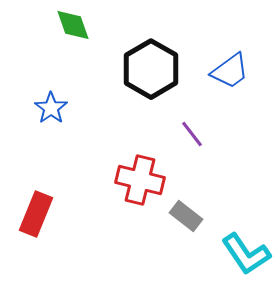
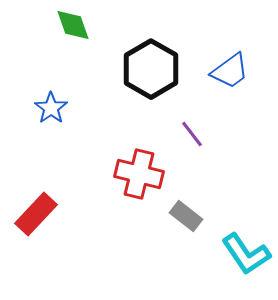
red cross: moved 1 px left, 6 px up
red rectangle: rotated 21 degrees clockwise
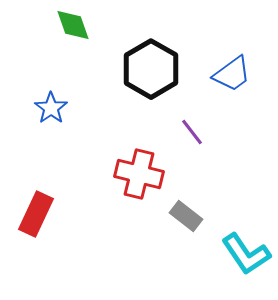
blue trapezoid: moved 2 px right, 3 px down
purple line: moved 2 px up
red rectangle: rotated 18 degrees counterclockwise
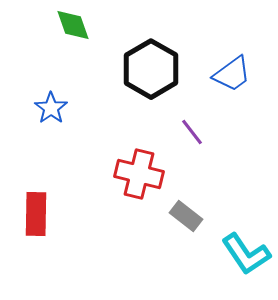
red rectangle: rotated 24 degrees counterclockwise
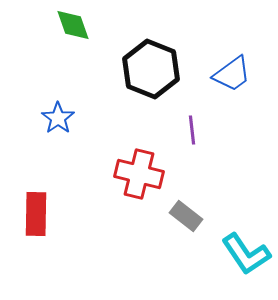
black hexagon: rotated 8 degrees counterclockwise
blue star: moved 7 px right, 10 px down
purple line: moved 2 px up; rotated 32 degrees clockwise
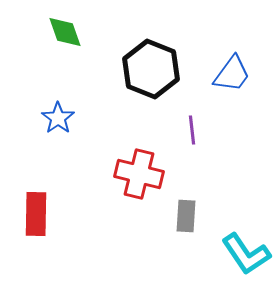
green diamond: moved 8 px left, 7 px down
blue trapezoid: rotated 18 degrees counterclockwise
gray rectangle: rotated 56 degrees clockwise
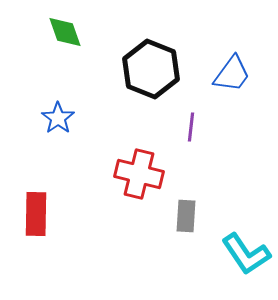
purple line: moved 1 px left, 3 px up; rotated 12 degrees clockwise
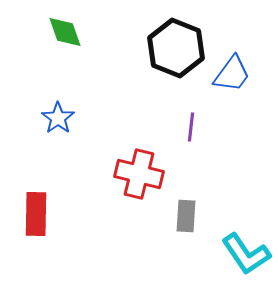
black hexagon: moved 25 px right, 21 px up
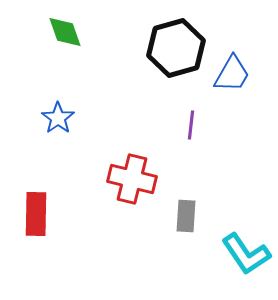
black hexagon: rotated 22 degrees clockwise
blue trapezoid: rotated 6 degrees counterclockwise
purple line: moved 2 px up
red cross: moved 7 px left, 5 px down
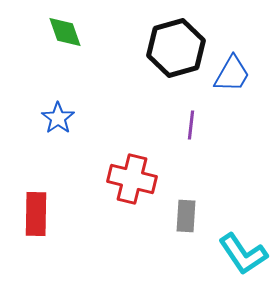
cyan L-shape: moved 3 px left
